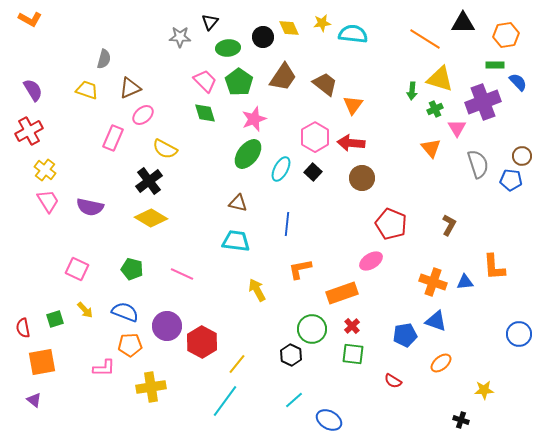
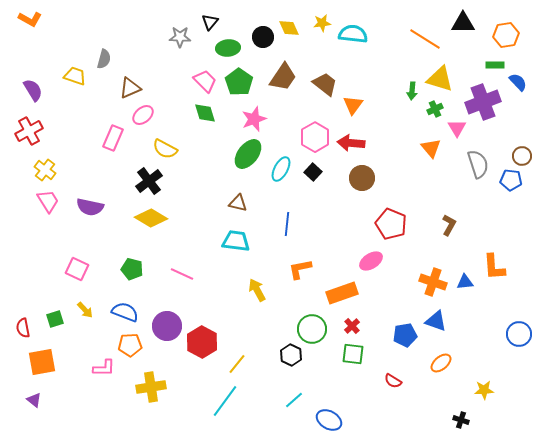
yellow trapezoid at (87, 90): moved 12 px left, 14 px up
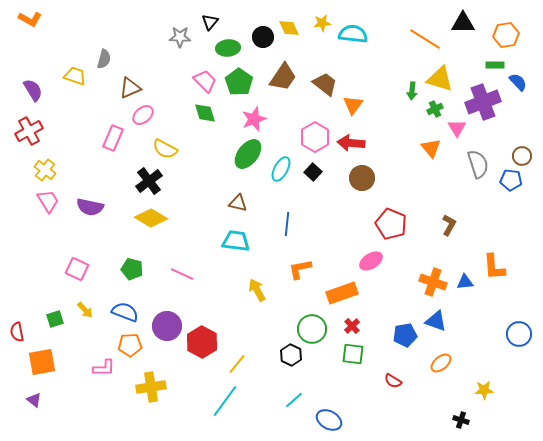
red semicircle at (23, 328): moved 6 px left, 4 px down
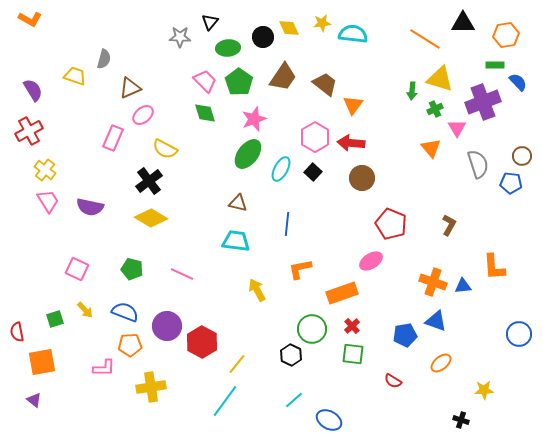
blue pentagon at (511, 180): moved 3 px down
blue triangle at (465, 282): moved 2 px left, 4 px down
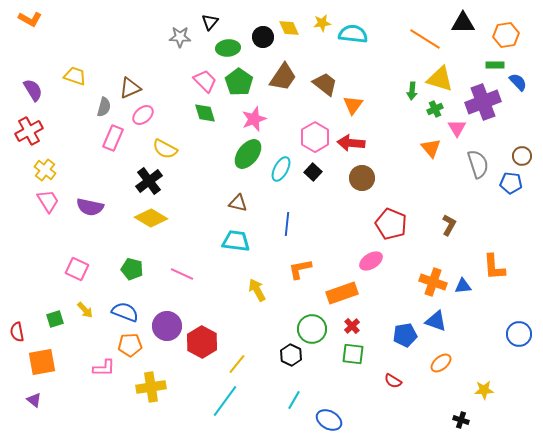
gray semicircle at (104, 59): moved 48 px down
cyan line at (294, 400): rotated 18 degrees counterclockwise
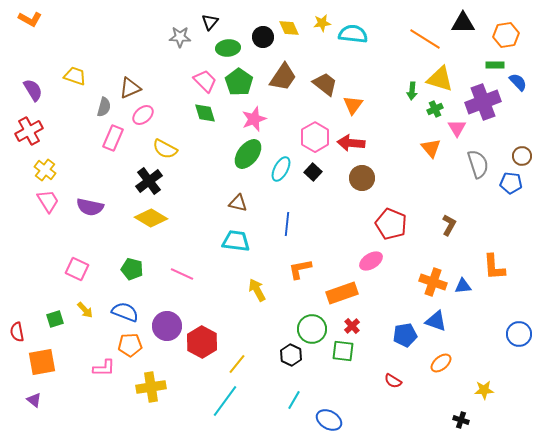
green square at (353, 354): moved 10 px left, 3 px up
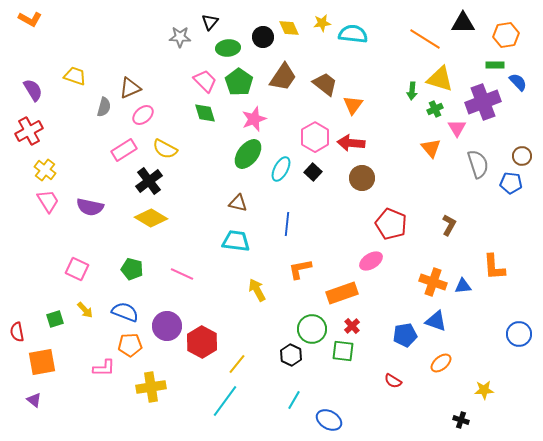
pink rectangle at (113, 138): moved 11 px right, 12 px down; rotated 35 degrees clockwise
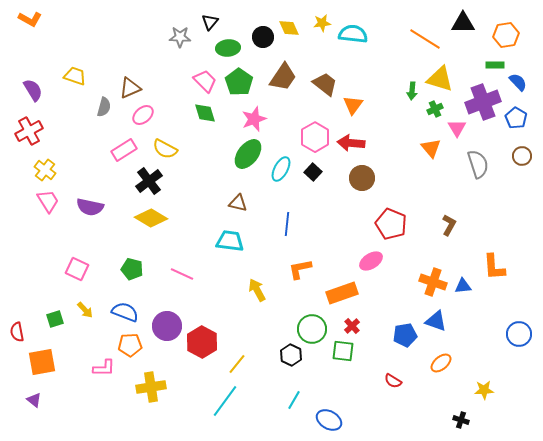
blue pentagon at (511, 183): moved 5 px right, 65 px up; rotated 25 degrees clockwise
cyan trapezoid at (236, 241): moved 6 px left
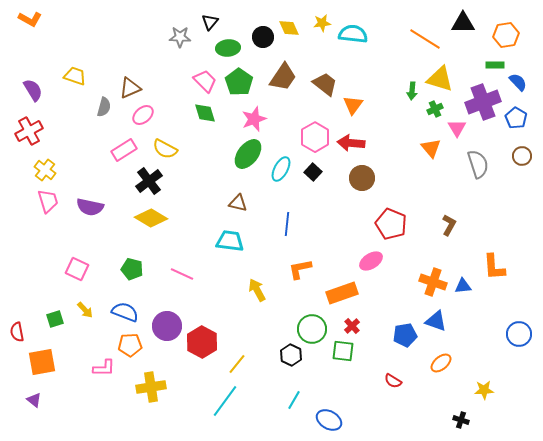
pink trapezoid at (48, 201): rotated 15 degrees clockwise
